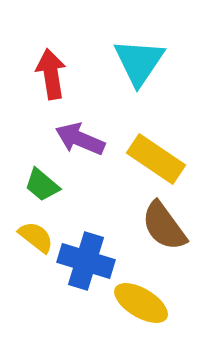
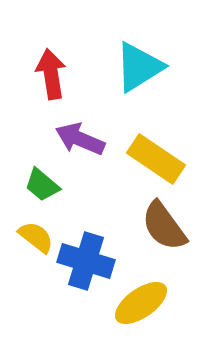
cyan triangle: moved 5 px down; rotated 24 degrees clockwise
yellow ellipse: rotated 66 degrees counterclockwise
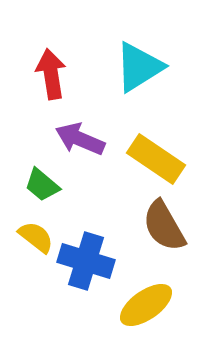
brown semicircle: rotated 6 degrees clockwise
yellow ellipse: moved 5 px right, 2 px down
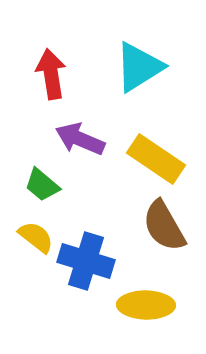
yellow ellipse: rotated 36 degrees clockwise
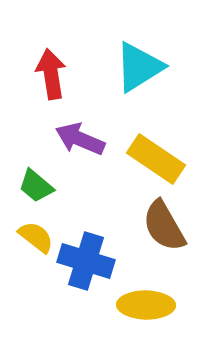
green trapezoid: moved 6 px left, 1 px down
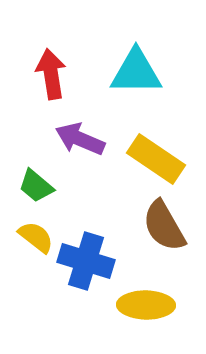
cyan triangle: moved 3 px left, 5 px down; rotated 32 degrees clockwise
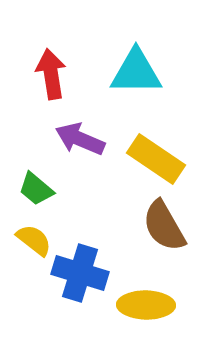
green trapezoid: moved 3 px down
yellow semicircle: moved 2 px left, 3 px down
blue cross: moved 6 px left, 12 px down
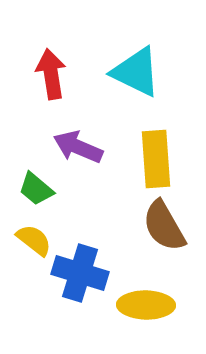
cyan triangle: rotated 26 degrees clockwise
purple arrow: moved 2 px left, 8 px down
yellow rectangle: rotated 52 degrees clockwise
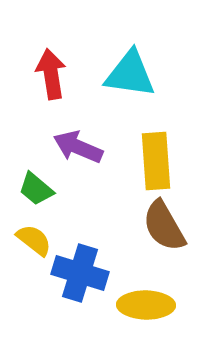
cyan triangle: moved 6 px left, 2 px down; rotated 18 degrees counterclockwise
yellow rectangle: moved 2 px down
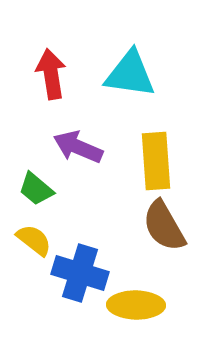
yellow ellipse: moved 10 px left
